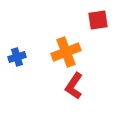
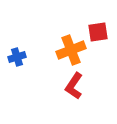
red square: moved 12 px down
orange cross: moved 5 px right, 2 px up
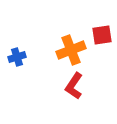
red square: moved 4 px right, 3 px down
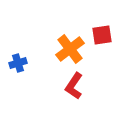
orange cross: moved 1 px left, 1 px up; rotated 16 degrees counterclockwise
blue cross: moved 1 px right, 6 px down
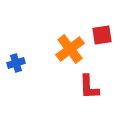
blue cross: moved 2 px left
red L-shape: moved 15 px right, 1 px down; rotated 36 degrees counterclockwise
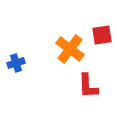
orange cross: rotated 16 degrees counterclockwise
red L-shape: moved 1 px left, 1 px up
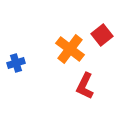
red square: rotated 30 degrees counterclockwise
red L-shape: moved 3 px left; rotated 28 degrees clockwise
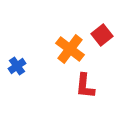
blue cross: moved 1 px right, 3 px down; rotated 18 degrees counterclockwise
red L-shape: rotated 20 degrees counterclockwise
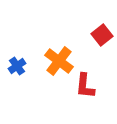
orange cross: moved 11 px left, 12 px down
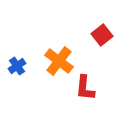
red L-shape: moved 2 px down
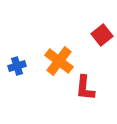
blue cross: rotated 18 degrees clockwise
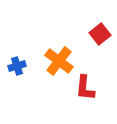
red square: moved 2 px left, 1 px up
